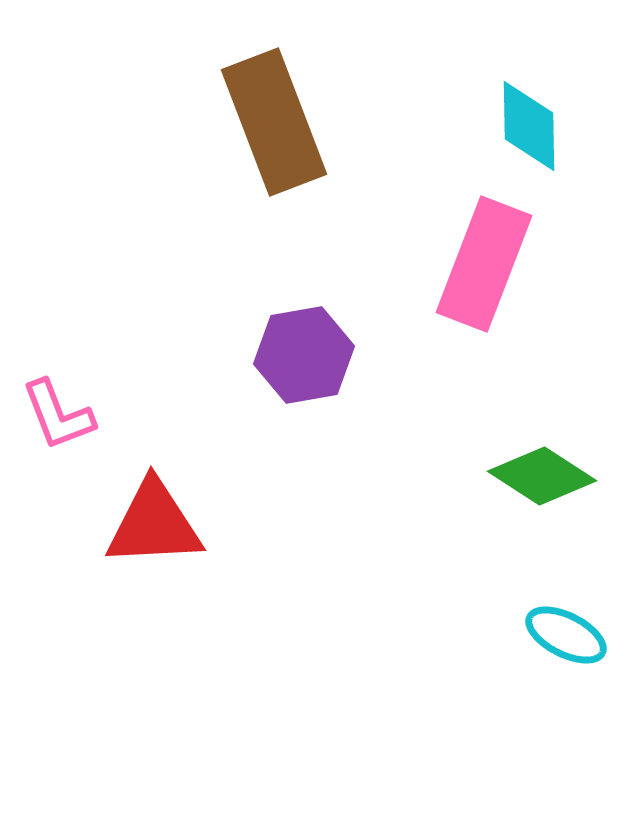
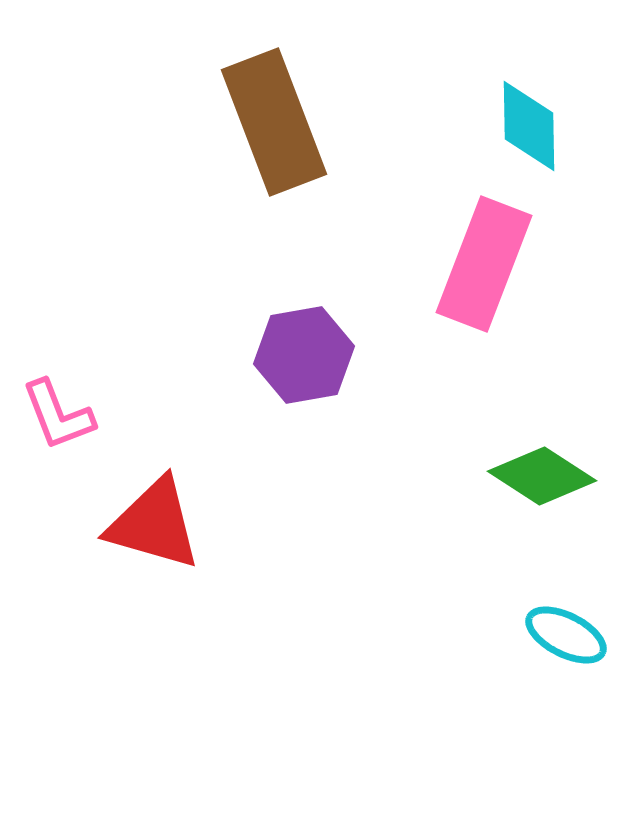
red triangle: rotated 19 degrees clockwise
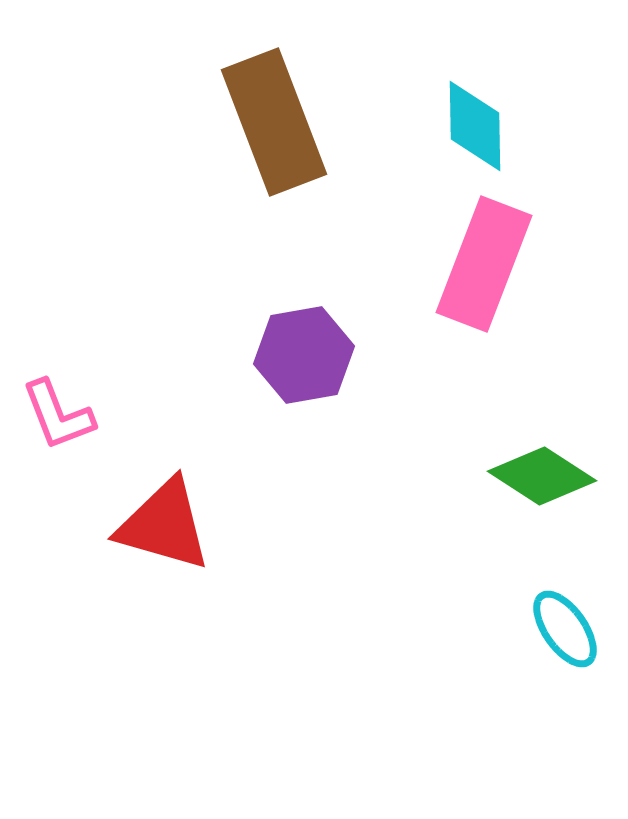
cyan diamond: moved 54 px left
red triangle: moved 10 px right, 1 px down
cyan ellipse: moved 1 px left, 6 px up; rotated 28 degrees clockwise
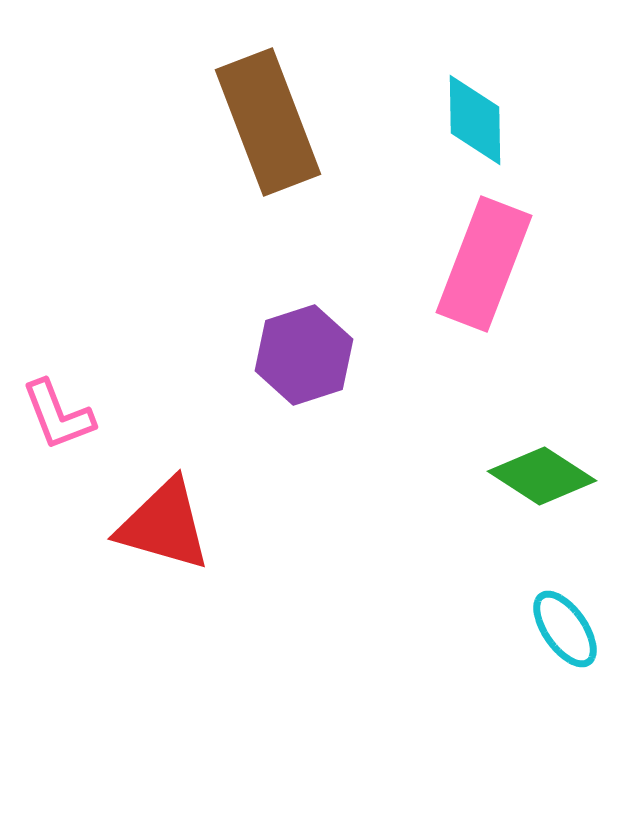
brown rectangle: moved 6 px left
cyan diamond: moved 6 px up
purple hexagon: rotated 8 degrees counterclockwise
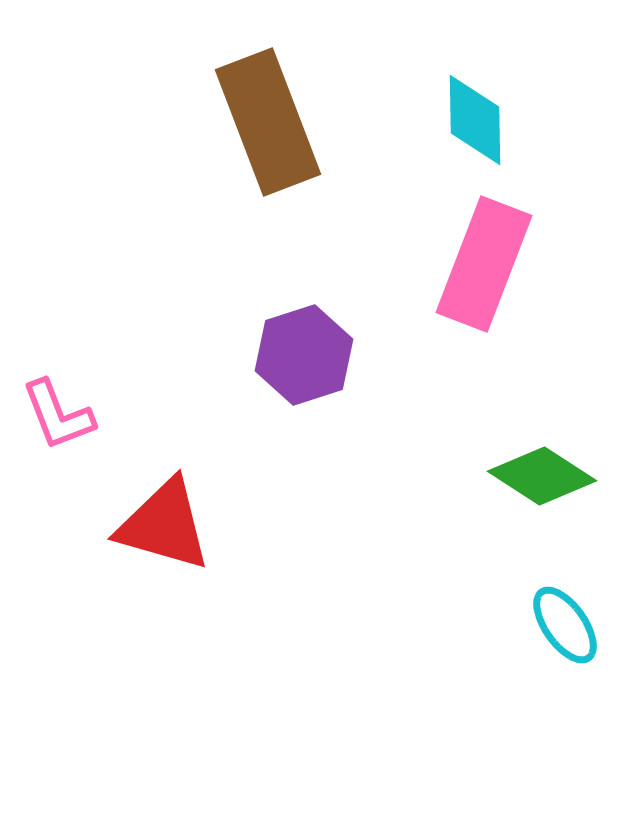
cyan ellipse: moved 4 px up
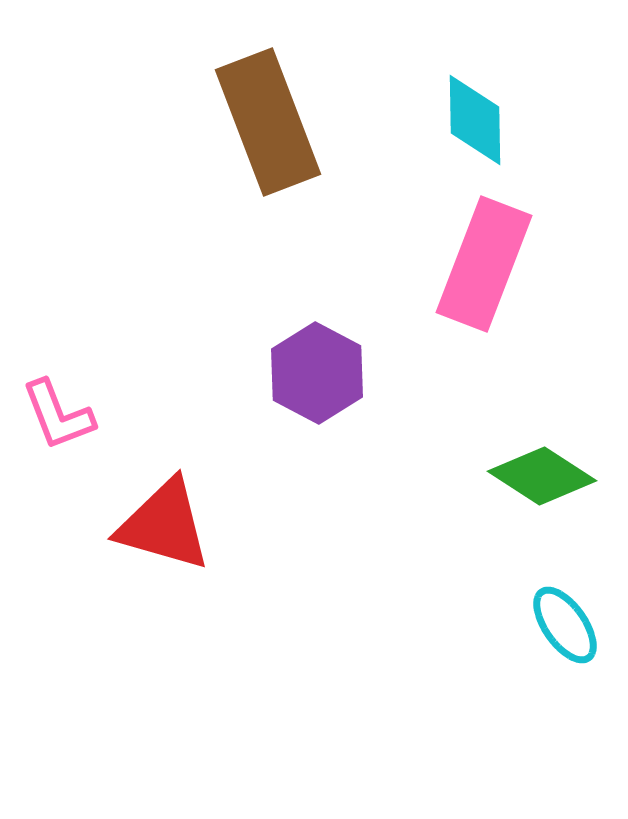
purple hexagon: moved 13 px right, 18 px down; rotated 14 degrees counterclockwise
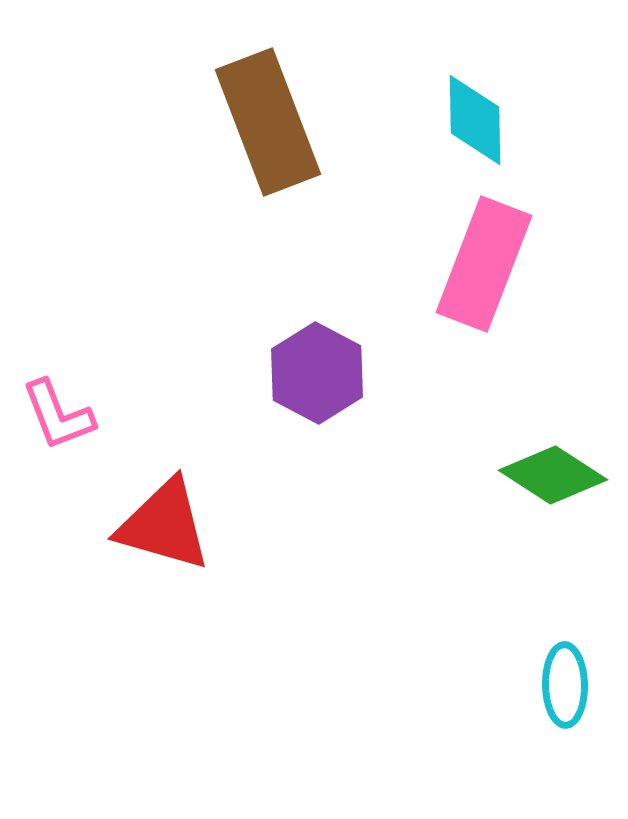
green diamond: moved 11 px right, 1 px up
cyan ellipse: moved 60 px down; rotated 34 degrees clockwise
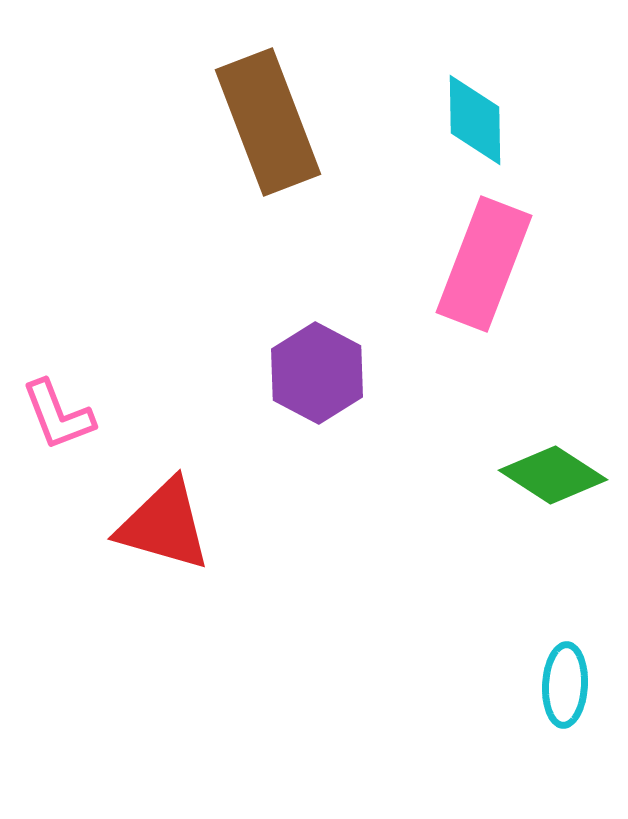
cyan ellipse: rotated 4 degrees clockwise
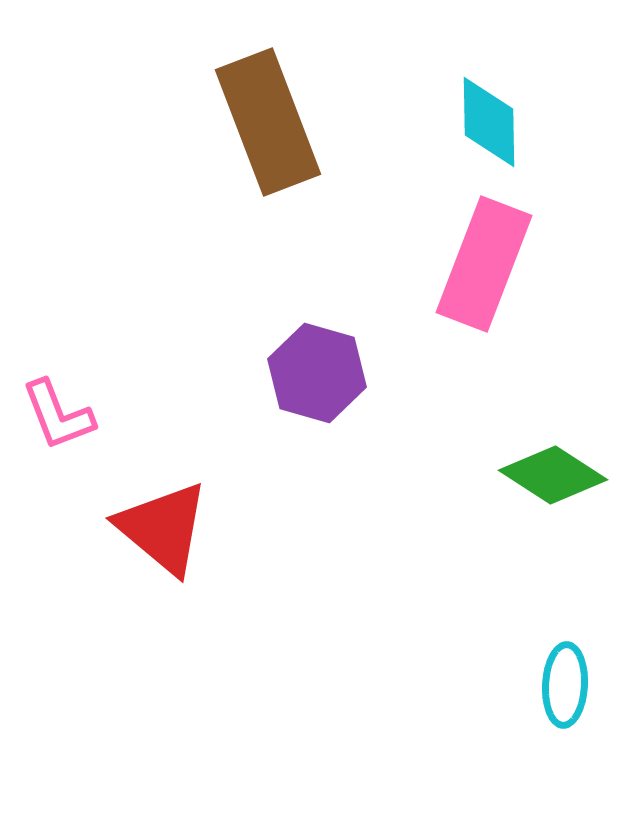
cyan diamond: moved 14 px right, 2 px down
purple hexagon: rotated 12 degrees counterclockwise
red triangle: moved 1 px left, 3 px down; rotated 24 degrees clockwise
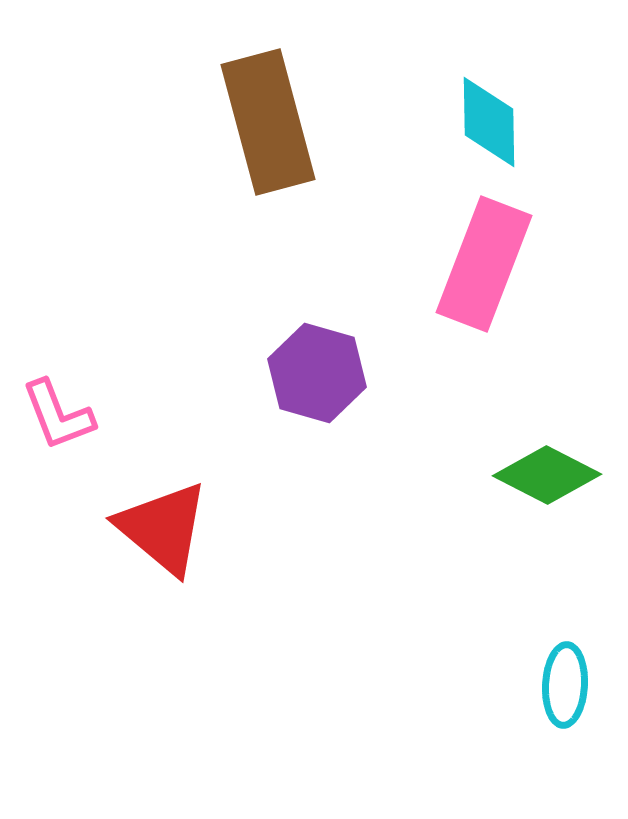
brown rectangle: rotated 6 degrees clockwise
green diamond: moved 6 px left; rotated 6 degrees counterclockwise
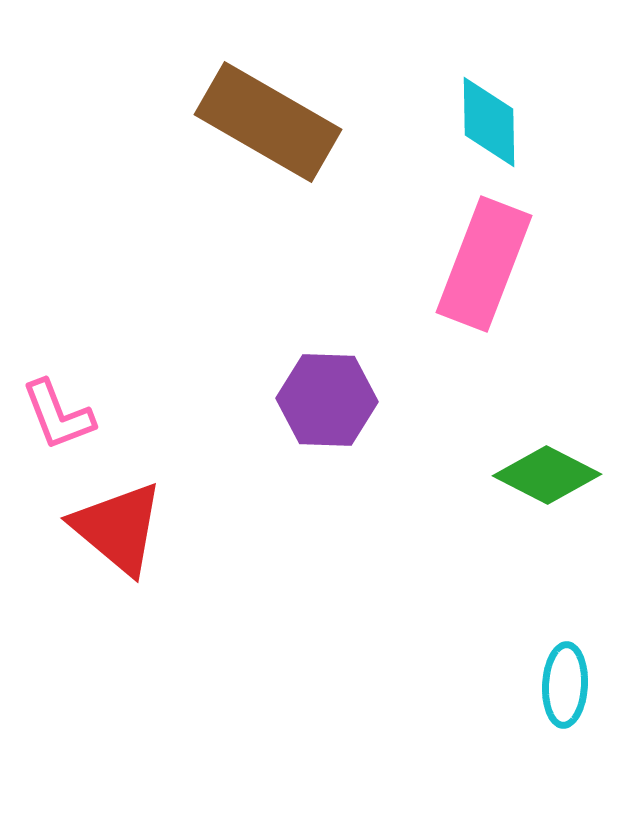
brown rectangle: rotated 45 degrees counterclockwise
purple hexagon: moved 10 px right, 27 px down; rotated 14 degrees counterclockwise
red triangle: moved 45 px left
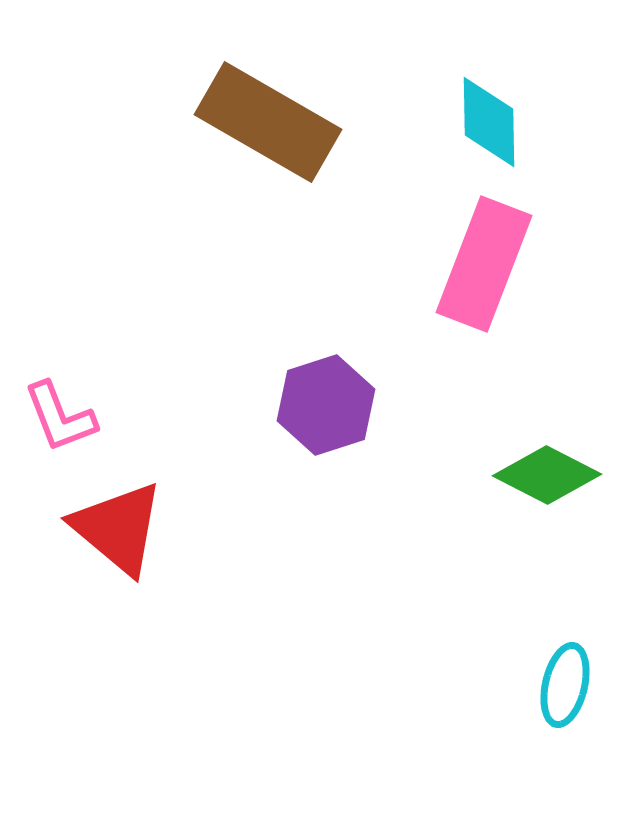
purple hexagon: moved 1 px left, 5 px down; rotated 20 degrees counterclockwise
pink L-shape: moved 2 px right, 2 px down
cyan ellipse: rotated 10 degrees clockwise
